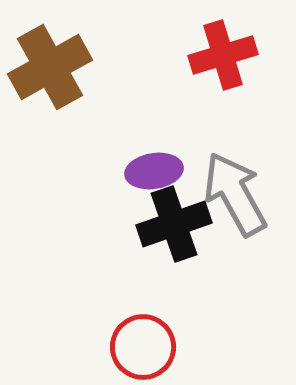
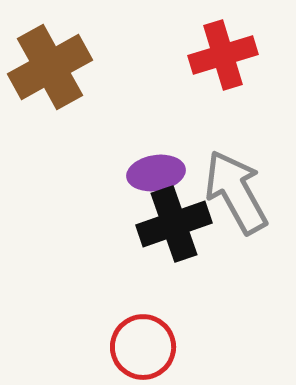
purple ellipse: moved 2 px right, 2 px down
gray arrow: moved 1 px right, 2 px up
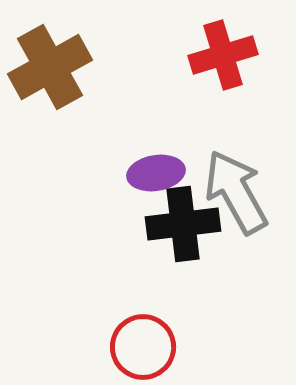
black cross: moved 9 px right; rotated 12 degrees clockwise
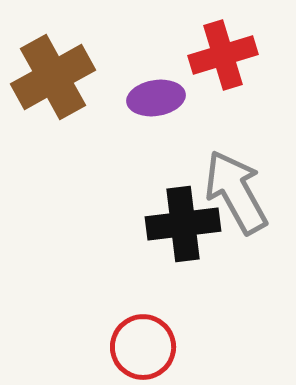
brown cross: moved 3 px right, 10 px down
purple ellipse: moved 75 px up
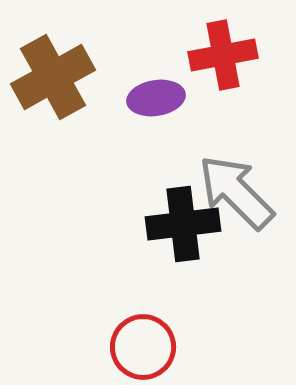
red cross: rotated 6 degrees clockwise
gray arrow: rotated 16 degrees counterclockwise
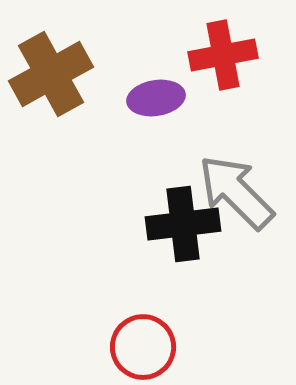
brown cross: moved 2 px left, 3 px up
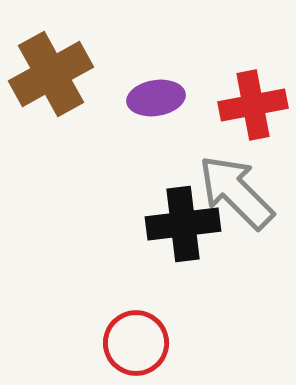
red cross: moved 30 px right, 50 px down
red circle: moved 7 px left, 4 px up
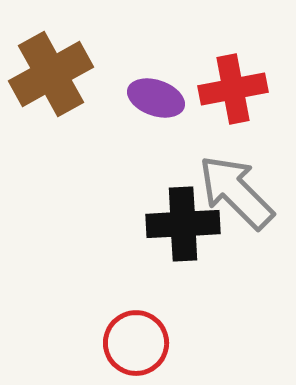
purple ellipse: rotated 28 degrees clockwise
red cross: moved 20 px left, 16 px up
black cross: rotated 4 degrees clockwise
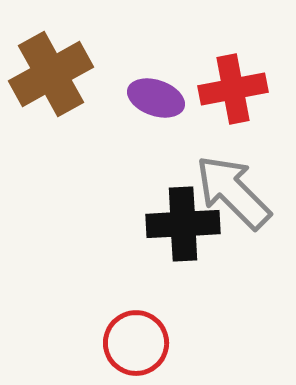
gray arrow: moved 3 px left
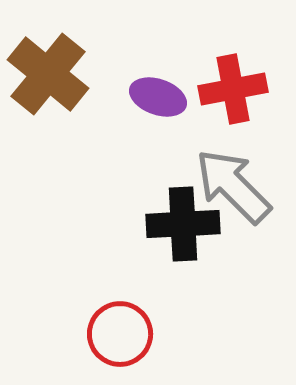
brown cross: moved 3 px left; rotated 22 degrees counterclockwise
purple ellipse: moved 2 px right, 1 px up
gray arrow: moved 6 px up
red circle: moved 16 px left, 9 px up
